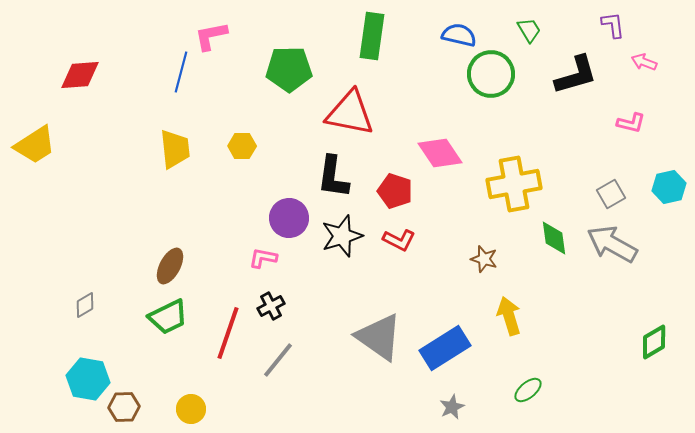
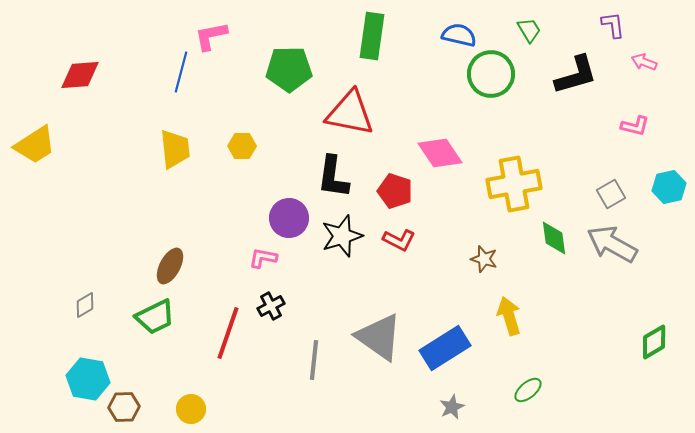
pink L-shape at (631, 123): moved 4 px right, 3 px down
green trapezoid at (168, 317): moved 13 px left
gray line at (278, 360): moved 36 px right; rotated 33 degrees counterclockwise
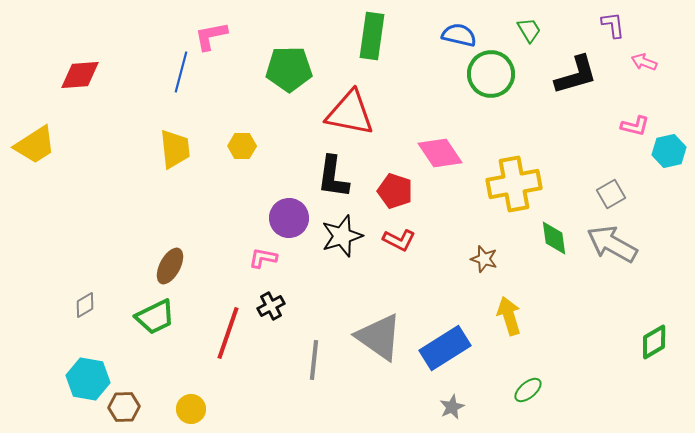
cyan hexagon at (669, 187): moved 36 px up
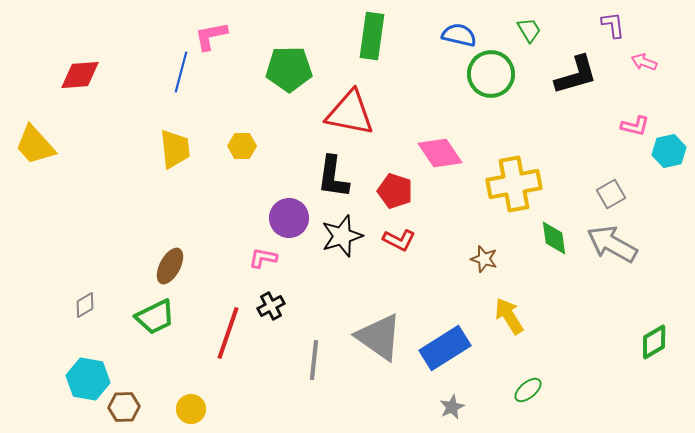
yellow trapezoid at (35, 145): rotated 81 degrees clockwise
yellow arrow at (509, 316): rotated 15 degrees counterclockwise
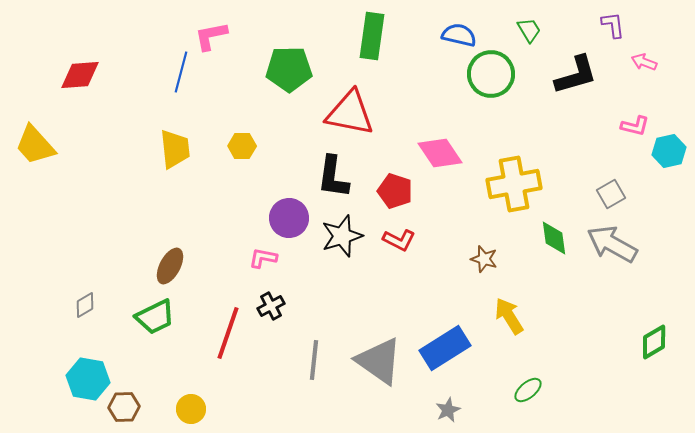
gray triangle at (379, 337): moved 24 px down
gray star at (452, 407): moved 4 px left, 3 px down
